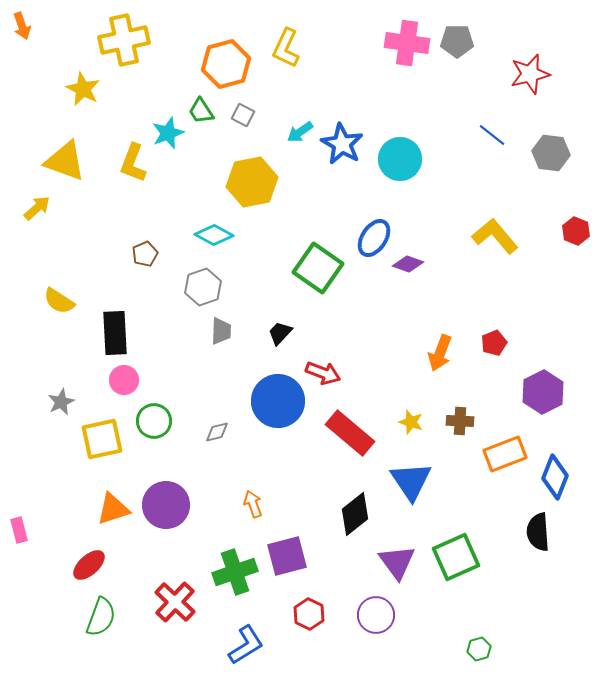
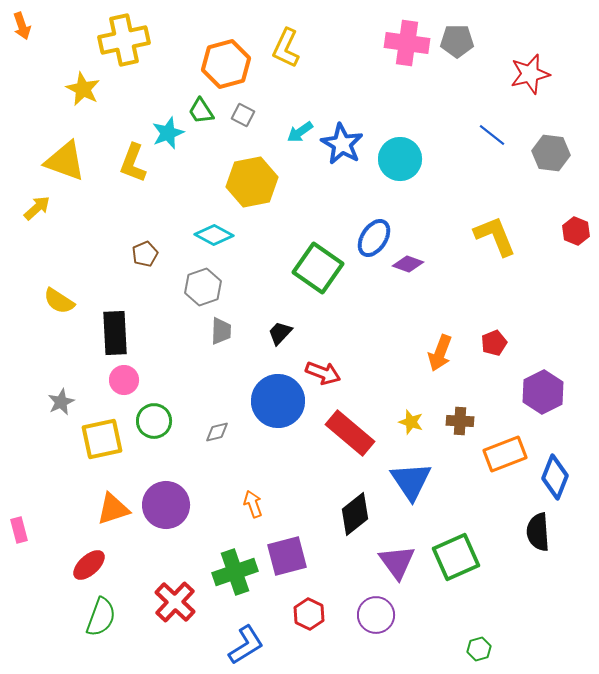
yellow L-shape at (495, 236): rotated 18 degrees clockwise
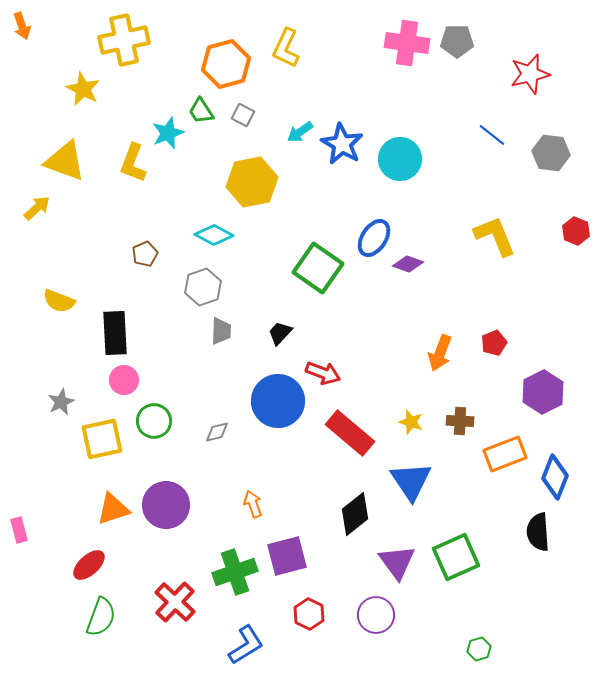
yellow semicircle at (59, 301): rotated 12 degrees counterclockwise
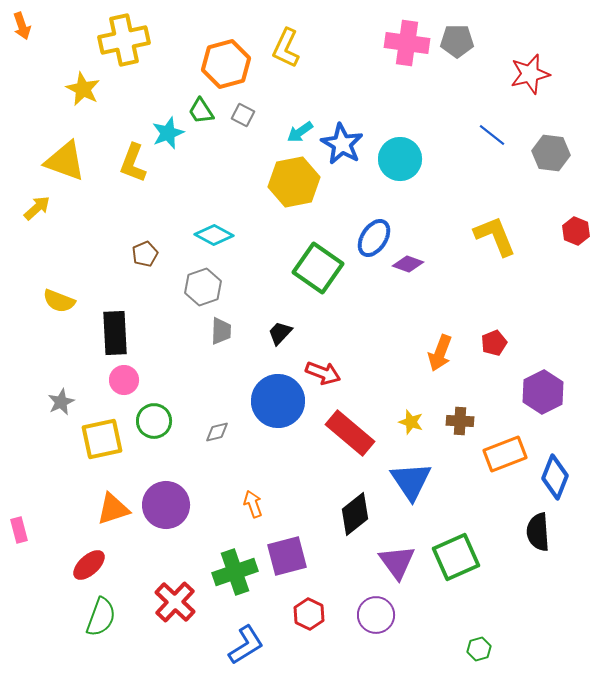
yellow hexagon at (252, 182): moved 42 px right
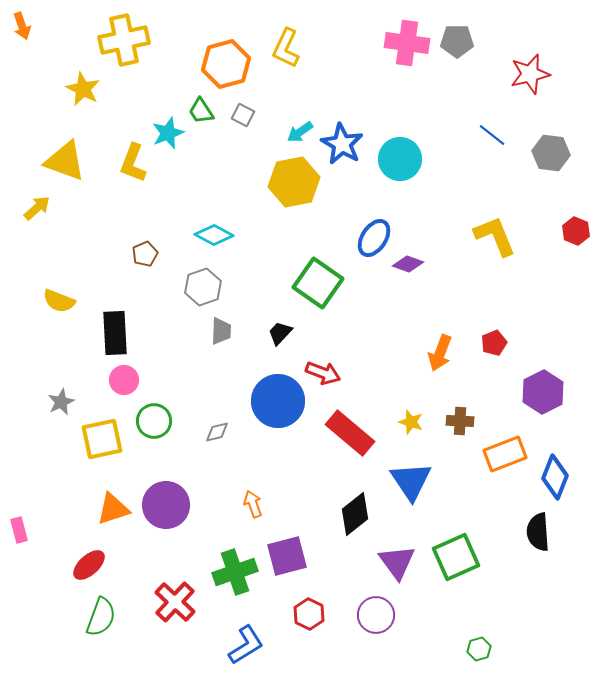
green square at (318, 268): moved 15 px down
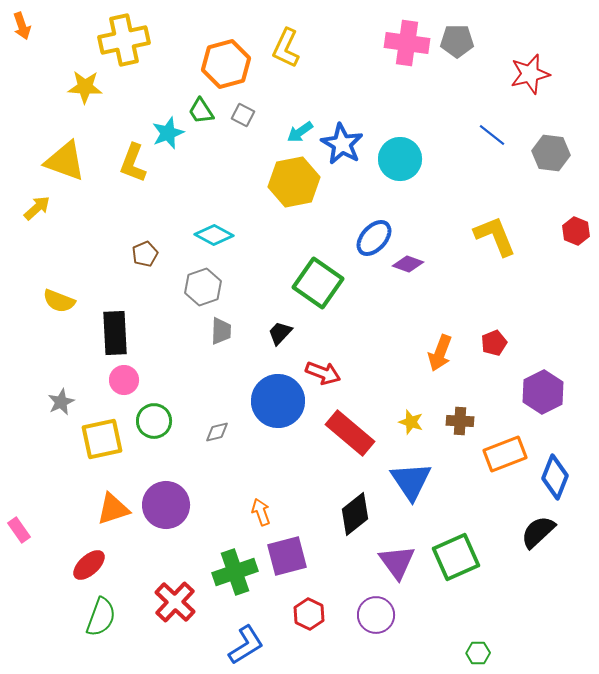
yellow star at (83, 89): moved 2 px right, 2 px up; rotated 24 degrees counterclockwise
blue ellipse at (374, 238): rotated 9 degrees clockwise
orange arrow at (253, 504): moved 8 px right, 8 px down
pink rectangle at (19, 530): rotated 20 degrees counterclockwise
black semicircle at (538, 532): rotated 51 degrees clockwise
green hexagon at (479, 649): moved 1 px left, 4 px down; rotated 15 degrees clockwise
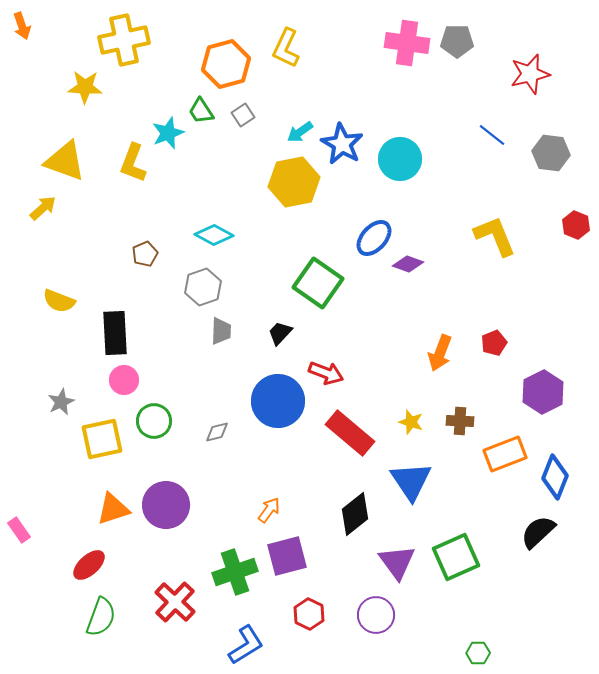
gray square at (243, 115): rotated 30 degrees clockwise
yellow arrow at (37, 208): moved 6 px right
red hexagon at (576, 231): moved 6 px up
red arrow at (323, 373): moved 3 px right
orange arrow at (261, 512): moved 8 px right, 2 px up; rotated 56 degrees clockwise
